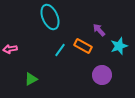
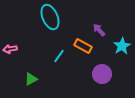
cyan star: moved 3 px right; rotated 12 degrees counterclockwise
cyan line: moved 1 px left, 6 px down
purple circle: moved 1 px up
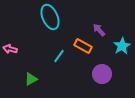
pink arrow: rotated 24 degrees clockwise
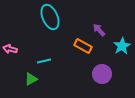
cyan line: moved 15 px left, 5 px down; rotated 40 degrees clockwise
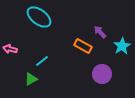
cyan ellipse: moved 11 px left; rotated 30 degrees counterclockwise
purple arrow: moved 1 px right, 2 px down
cyan line: moved 2 px left; rotated 24 degrees counterclockwise
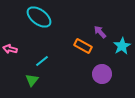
green triangle: moved 1 px right, 1 px down; rotated 24 degrees counterclockwise
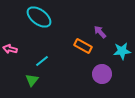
cyan star: moved 5 px down; rotated 24 degrees clockwise
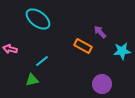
cyan ellipse: moved 1 px left, 2 px down
purple circle: moved 10 px down
green triangle: rotated 40 degrees clockwise
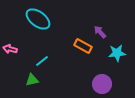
cyan star: moved 5 px left, 2 px down
